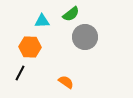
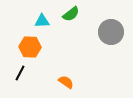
gray circle: moved 26 px right, 5 px up
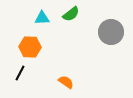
cyan triangle: moved 3 px up
